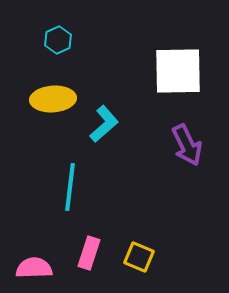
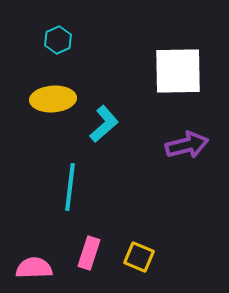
purple arrow: rotated 78 degrees counterclockwise
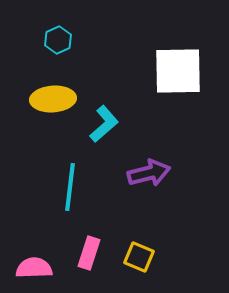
purple arrow: moved 38 px left, 28 px down
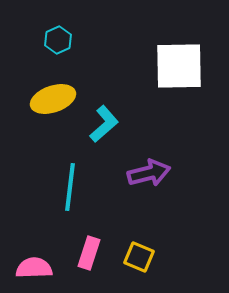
white square: moved 1 px right, 5 px up
yellow ellipse: rotated 15 degrees counterclockwise
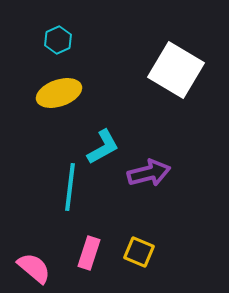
white square: moved 3 px left, 4 px down; rotated 32 degrees clockwise
yellow ellipse: moved 6 px right, 6 px up
cyan L-shape: moved 1 px left, 23 px down; rotated 12 degrees clockwise
yellow square: moved 5 px up
pink semicircle: rotated 42 degrees clockwise
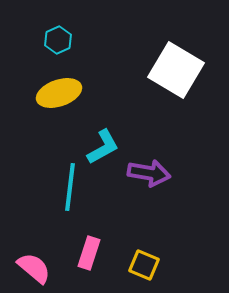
purple arrow: rotated 24 degrees clockwise
yellow square: moved 5 px right, 13 px down
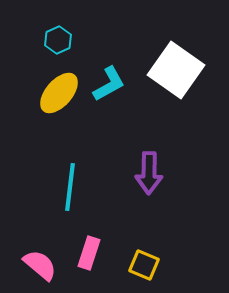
white square: rotated 4 degrees clockwise
yellow ellipse: rotated 30 degrees counterclockwise
cyan L-shape: moved 6 px right, 63 px up
purple arrow: rotated 81 degrees clockwise
pink semicircle: moved 6 px right, 3 px up
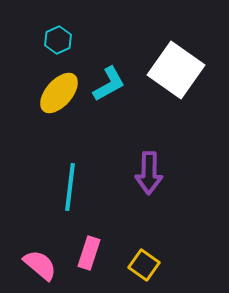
yellow square: rotated 12 degrees clockwise
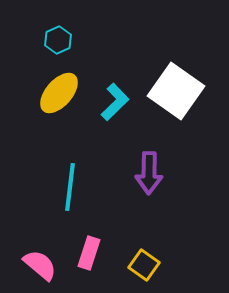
white square: moved 21 px down
cyan L-shape: moved 6 px right, 18 px down; rotated 15 degrees counterclockwise
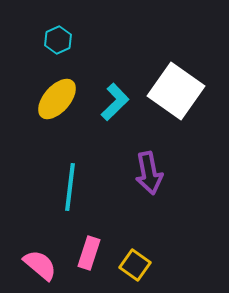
yellow ellipse: moved 2 px left, 6 px down
purple arrow: rotated 12 degrees counterclockwise
yellow square: moved 9 px left
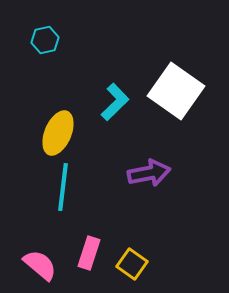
cyan hexagon: moved 13 px left; rotated 12 degrees clockwise
yellow ellipse: moved 1 px right, 34 px down; rotated 18 degrees counterclockwise
purple arrow: rotated 90 degrees counterclockwise
cyan line: moved 7 px left
yellow square: moved 3 px left, 1 px up
